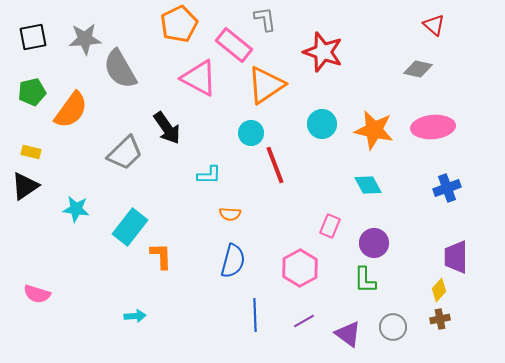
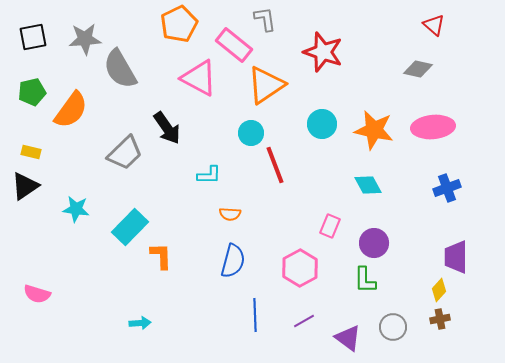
cyan rectangle at (130, 227): rotated 6 degrees clockwise
cyan arrow at (135, 316): moved 5 px right, 7 px down
purple triangle at (348, 334): moved 4 px down
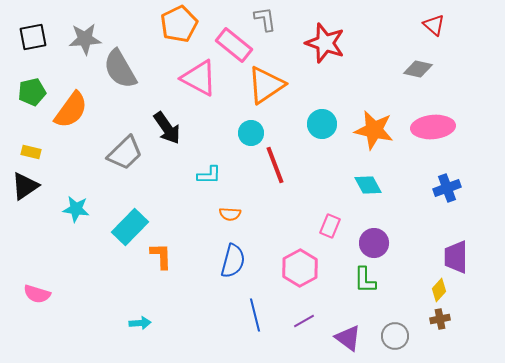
red star at (323, 52): moved 2 px right, 9 px up
blue line at (255, 315): rotated 12 degrees counterclockwise
gray circle at (393, 327): moved 2 px right, 9 px down
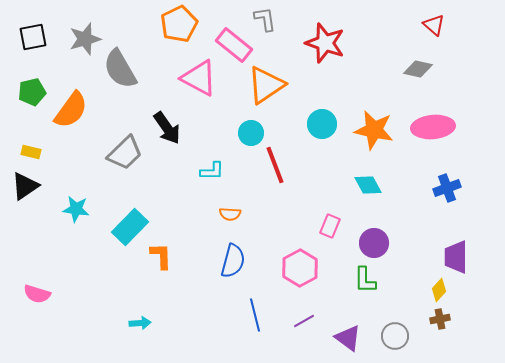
gray star at (85, 39): rotated 12 degrees counterclockwise
cyan L-shape at (209, 175): moved 3 px right, 4 px up
